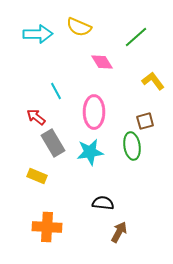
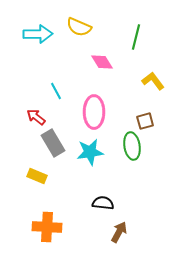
green line: rotated 35 degrees counterclockwise
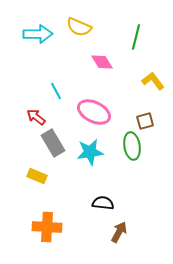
pink ellipse: rotated 64 degrees counterclockwise
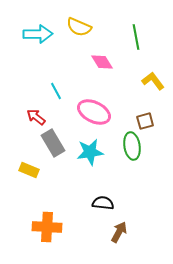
green line: rotated 25 degrees counterclockwise
yellow rectangle: moved 8 px left, 6 px up
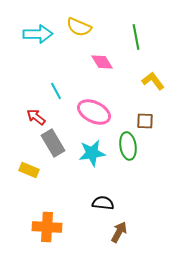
brown square: rotated 18 degrees clockwise
green ellipse: moved 4 px left
cyan star: moved 2 px right, 1 px down
